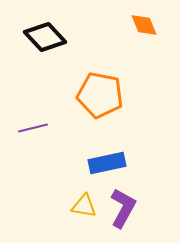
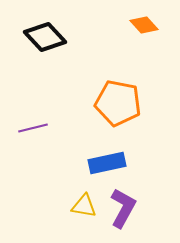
orange diamond: rotated 20 degrees counterclockwise
orange pentagon: moved 18 px right, 8 px down
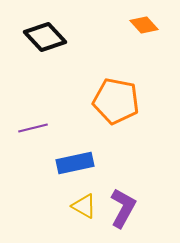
orange pentagon: moved 2 px left, 2 px up
blue rectangle: moved 32 px left
yellow triangle: rotated 20 degrees clockwise
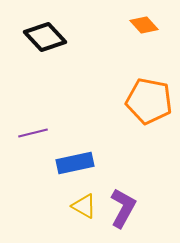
orange pentagon: moved 33 px right
purple line: moved 5 px down
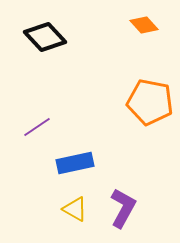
orange pentagon: moved 1 px right, 1 px down
purple line: moved 4 px right, 6 px up; rotated 20 degrees counterclockwise
yellow triangle: moved 9 px left, 3 px down
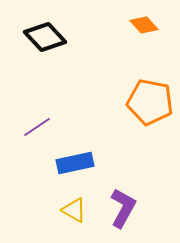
yellow triangle: moved 1 px left, 1 px down
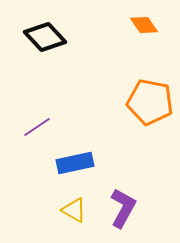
orange diamond: rotated 8 degrees clockwise
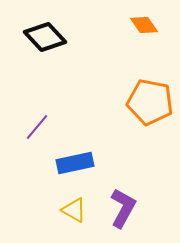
purple line: rotated 16 degrees counterclockwise
